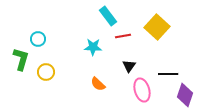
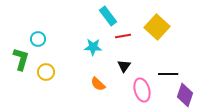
black triangle: moved 5 px left
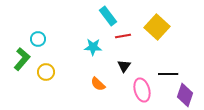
green L-shape: moved 1 px right; rotated 25 degrees clockwise
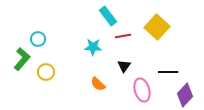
black line: moved 2 px up
purple diamond: rotated 25 degrees clockwise
